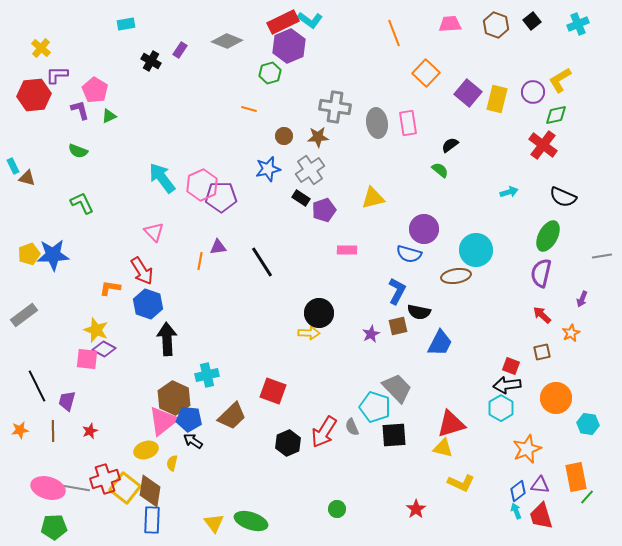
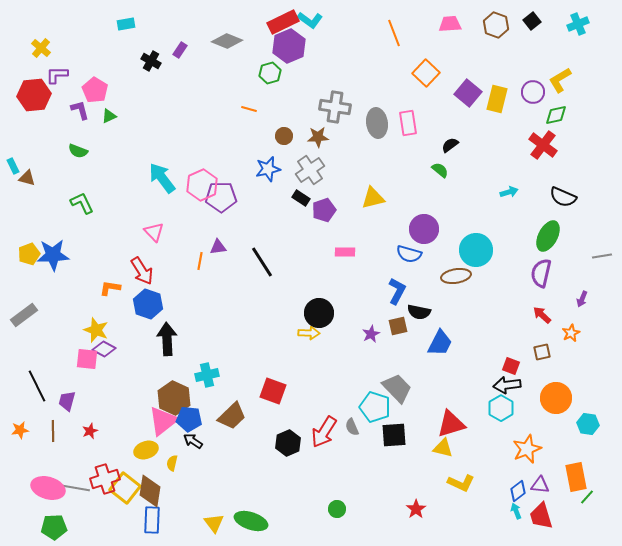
pink rectangle at (347, 250): moved 2 px left, 2 px down
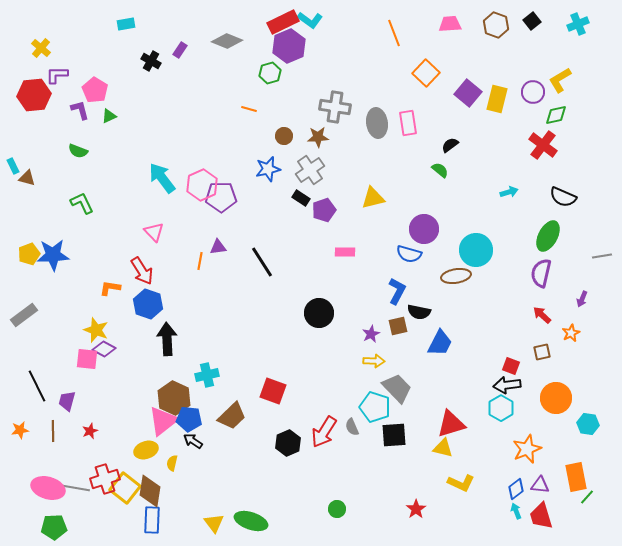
yellow arrow at (309, 333): moved 65 px right, 28 px down
blue diamond at (518, 491): moved 2 px left, 2 px up
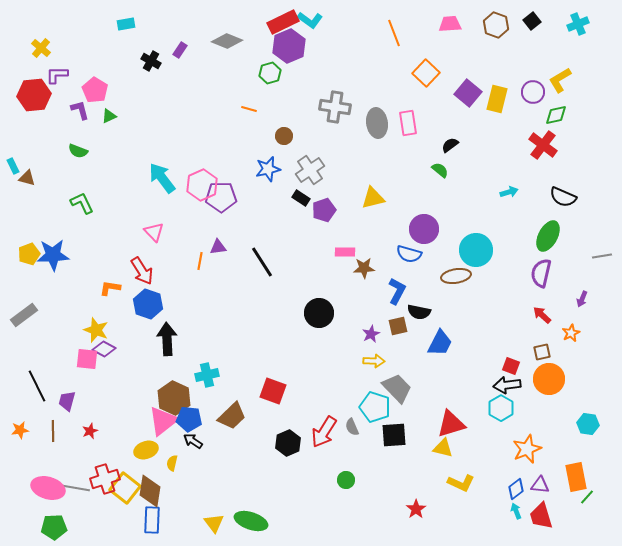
brown star at (318, 137): moved 46 px right, 131 px down
orange circle at (556, 398): moved 7 px left, 19 px up
green circle at (337, 509): moved 9 px right, 29 px up
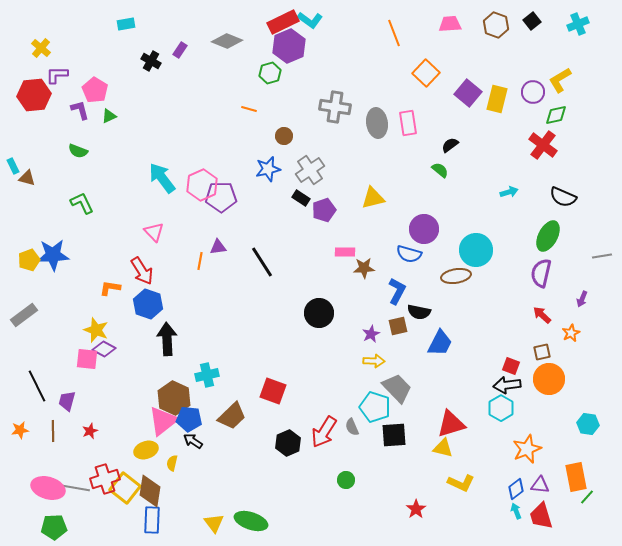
yellow pentagon at (29, 254): moved 6 px down
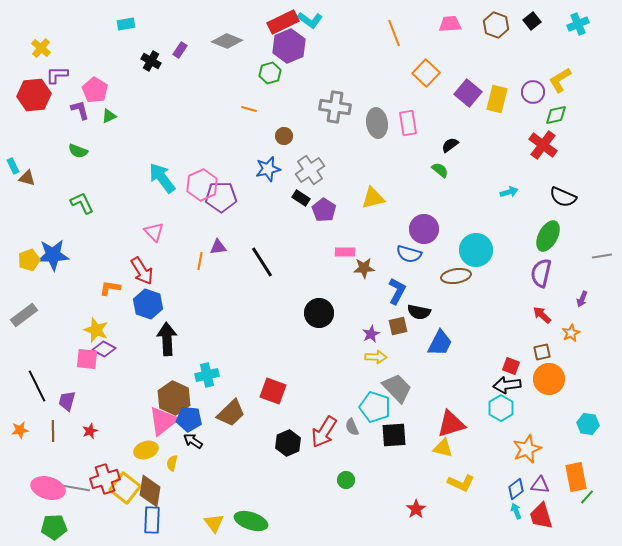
purple pentagon at (324, 210): rotated 20 degrees counterclockwise
yellow arrow at (374, 361): moved 2 px right, 4 px up
brown trapezoid at (232, 416): moved 1 px left, 3 px up
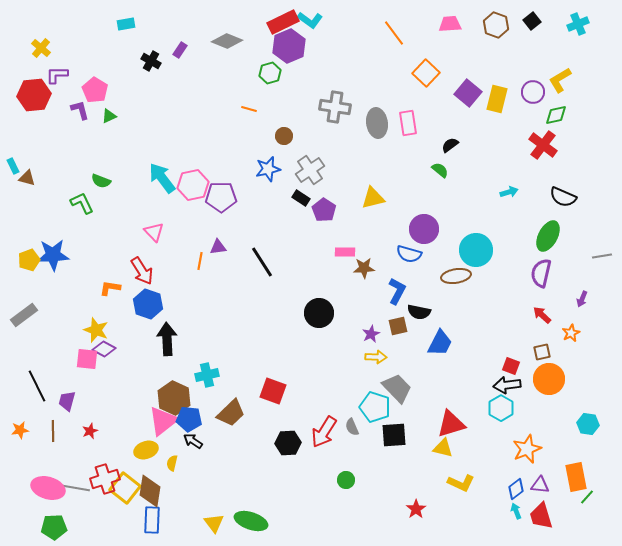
orange line at (394, 33): rotated 16 degrees counterclockwise
green semicircle at (78, 151): moved 23 px right, 30 px down
pink hexagon at (202, 185): moved 9 px left; rotated 12 degrees clockwise
black hexagon at (288, 443): rotated 20 degrees clockwise
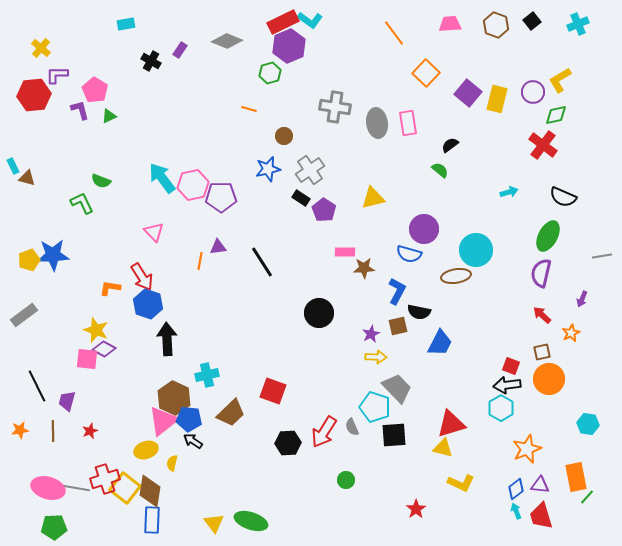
red arrow at (142, 271): moved 6 px down
